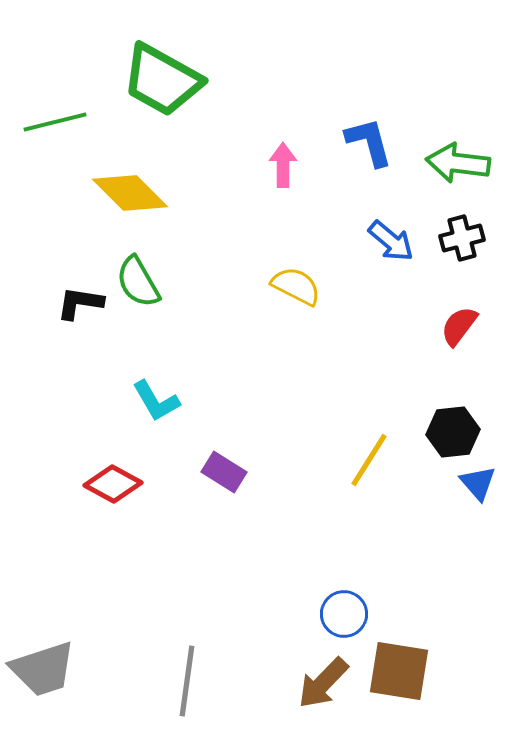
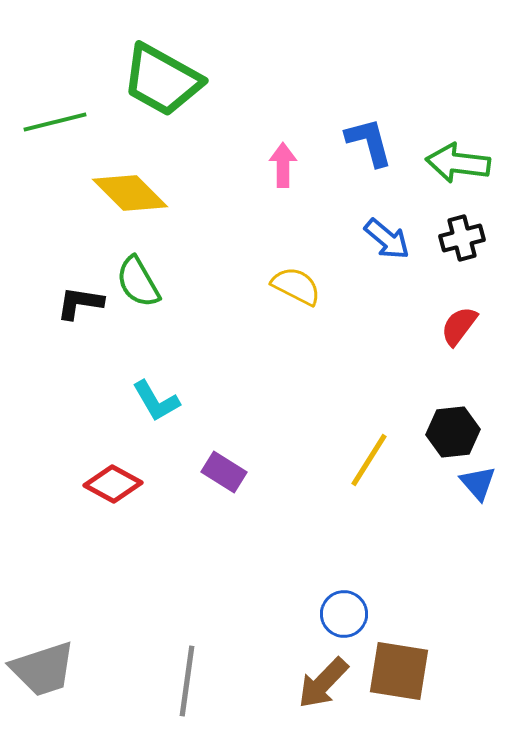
blue arrow: moved 4 px left, 2 px up
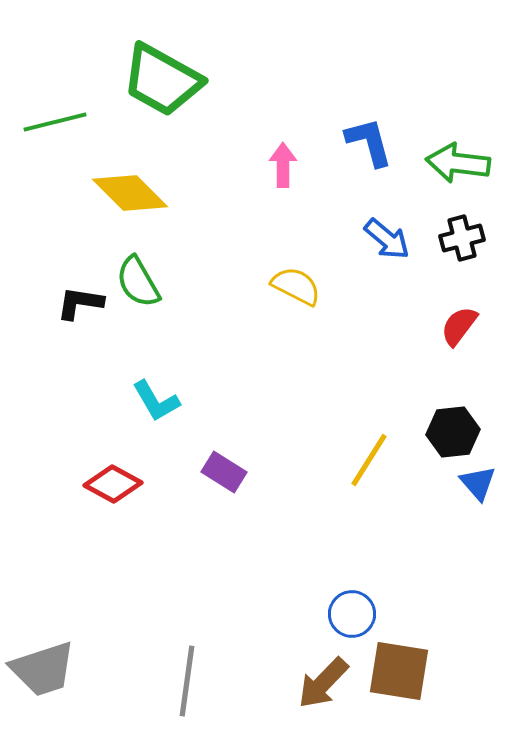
blue circle: moved 8 px right
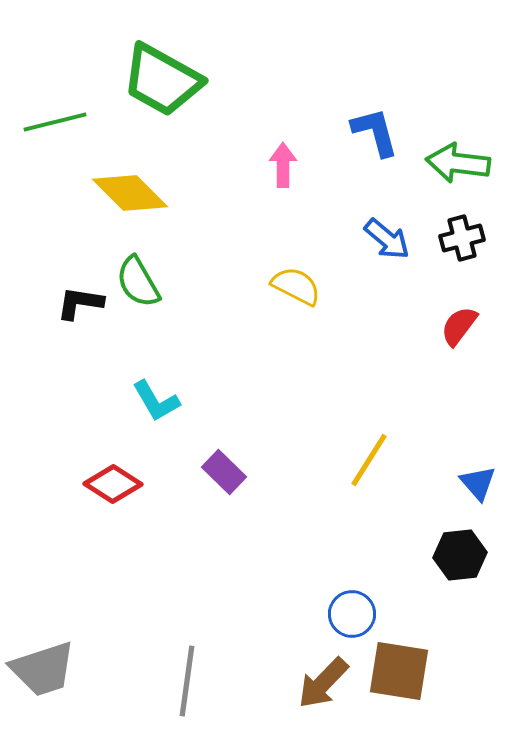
blue L-shape: moved 6 px right, 10 px up
black hexagon: moved 7 px right, 123 px down
purple rectangle: rotated 12 degrees clockwise
red diamond: rotated 4 degrees clockwise
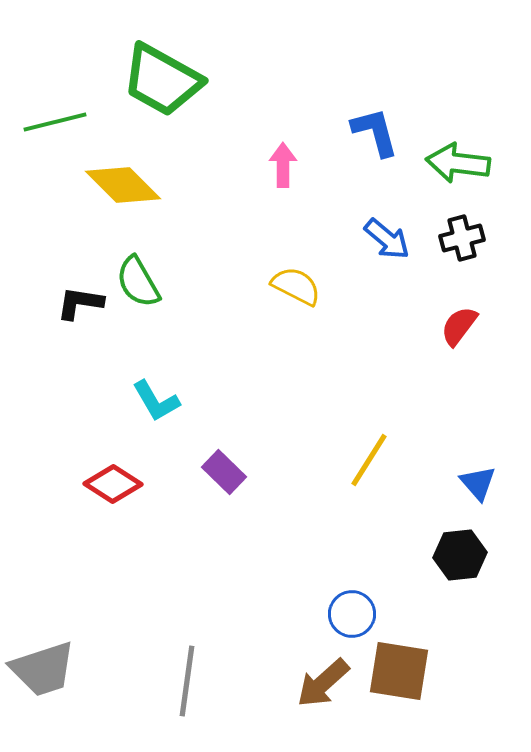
yellow diamond: moved 7 px left, 8 px up
brown arrow: rotated 4 degrees clockwise
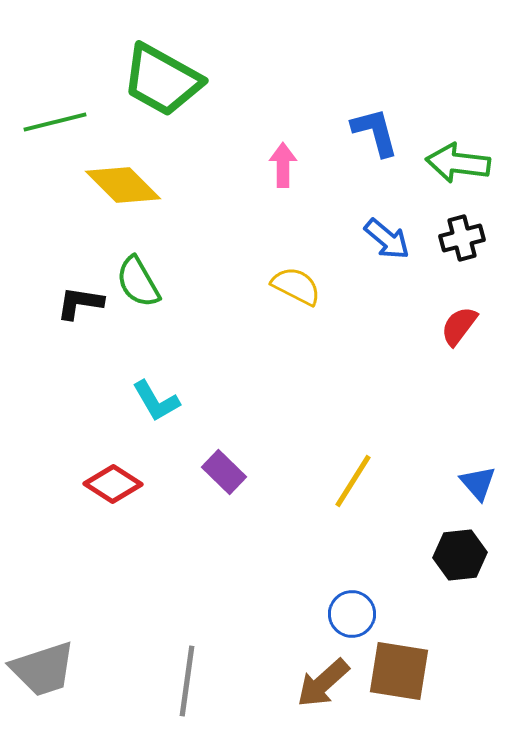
yellow line: moved 16 px left, 21 px down
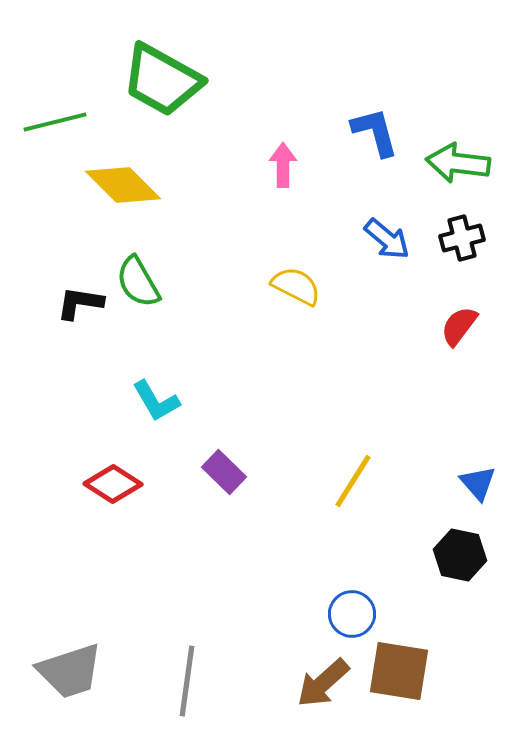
black hexagon: rotated 18 degrees clockwise
gray trapezoid: moved 27 px right, 2 px down
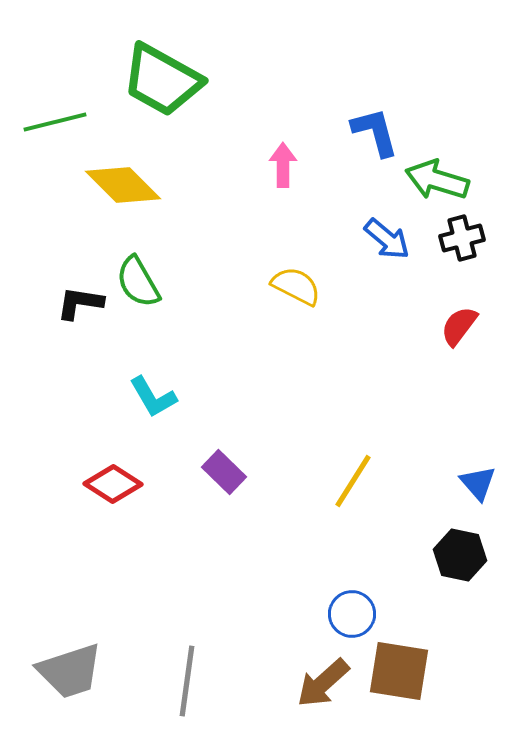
green arrow: moved 21 px left, 17 px down; rotated 10 degrees clockwise
cyan L-shape: moved 3 px left, 4 px up
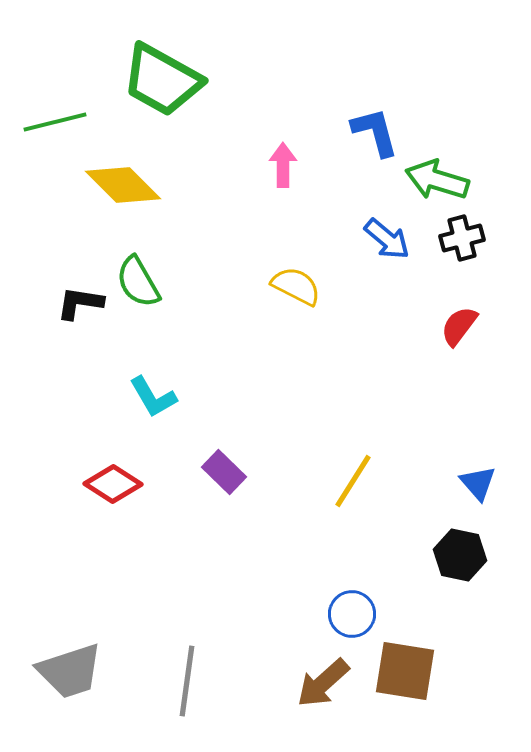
brown square: moved 6 px right
